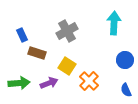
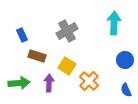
brown rectangle: moved 3 px down
purple arrow: rotated 66 degrees counterclockwise
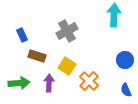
cyan arrow: moved 8 px up
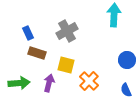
blue rectangle: moved 6 px right, 2 px up
brown rectangle: moved 3 px up
blue circle: moved 2 px right
yellow square: moved 1 px left, 1 px up; rotated 18 degrees counterclockwise
purple arrow: rotated 12 degrees clockwise
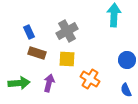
blue rectangle: moved 1 px right, 1 px up
yellow square: moved 1 px right, 6 px up; rotated 12 degrees counterclockwise
orange cross: moved 1 px right, 2 px up; rotated 12 degrees counterclockwise
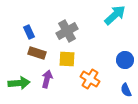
cyan arrow: moved 1 px right; rotated 45 degrees clockwise
blue circle: moved 2 px left
purple arrow: moved 2 px left, 4 px up
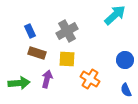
blue rectangle: moved 1 px right, 1 px up
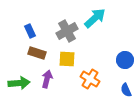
cyan arrow: moved 20 px left, 3 px down
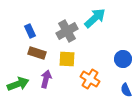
blue circle: moved 2 px left, 1 px up
purple arrow: moved 1 px left
green arrow: moved 1 px left, 1 px down; rotated 15 degrees counterclockwise
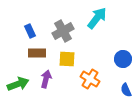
cyan arrow: moved 2 px right; rotated 10 degrees counterclockwise
gray cross: moved 4 px left
brown rectangle: rotated 18 degrees counterclockwise
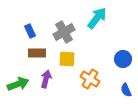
gray cross: moved 1 px right, 1 px down
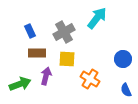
purple arrow: moved 3 px up
green arrow: moved 2 px right
